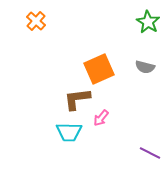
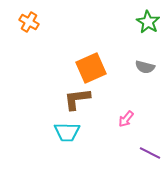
orange cross: moved 7 px left, 1 px down; rotated 12 degrees counterclockwise
orange square: moved 8 px left, 1 px up
pink arrow: moved 25 px right, 1 px down
cyan trapezoid: moved 2 px left
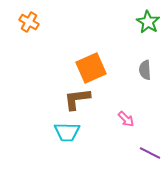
gray semicircle: moved 3 px down; rotated 72 degrees clockwise
pink arrow: rotated 84 degrees counterclockwise
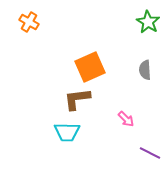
orange square: moved 1 px left, 1 px up
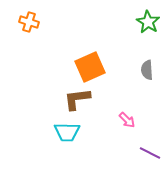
orange cross: rotated 12 degrees counterclockwise
gray semicircle: moved 2 px right
pink arrow: moved 1 px right, 1 px down
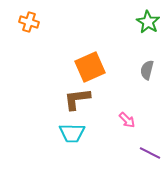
gray semicircle: rotated 18 degrees clockwise
cyan trapezoid: moved 5 px right, 1 px down
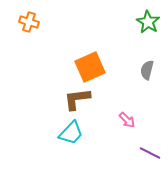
cyan trapezoid: moved 1 px left; rotated 48 degrees counterclockwise
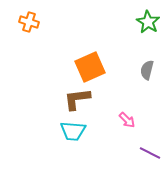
cyan trapezoid: moved 2 px right, 2 px up; rotated 52 degrees clockwise
